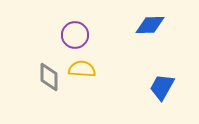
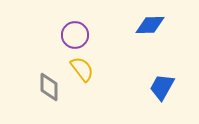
yellow semicircle: rotated 48 degrees clockwise
gray diamond: moved 10 px down
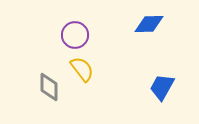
blue diamond: moved 1 px left, 1 px up
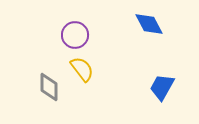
blue diamond: rotated 64 degrees clockwise
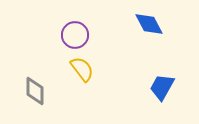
gray diamond: moved 14 px left, 4 px down
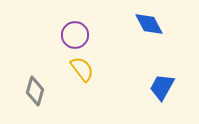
gray diamond: rotated 16 degrees clockwise
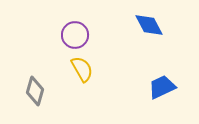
blue diamond: moved 1 px down
yellow semicircle: rotated 8 degrees clockwise
blue trapezoid: rotated 36 degrees clockwise
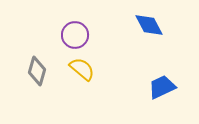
yellow semicircle: rotated 20 degrees counterclockwise
gray diamond: moved 2 px right, 20 px up
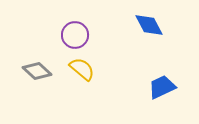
gray diamond: rotated 64 degrees counterclockwise
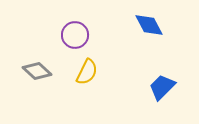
yellow semicircle: moved 5 px right, 3 px down; rotated 76 degrees clockwise
blue trapezoid: rotated 20 degrees counterclockwise
